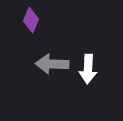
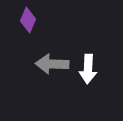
purple diamond: moved 3 px left
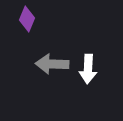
purple diamond: moved 1 px left, 1 px up
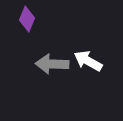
white arrow: moved 8 px up; rotated 116 degrees clockwise
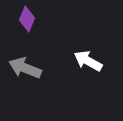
gray arrow: moved 27 px left, 4 px down; rotated 20 degrees clockwise
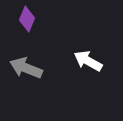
gray arrow: moved 1 px right
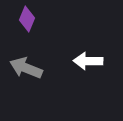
white arrow: rotated 28 degrees counterclockwise
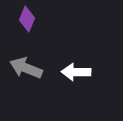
white arrow: moved 12 px left, 11 px down
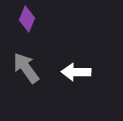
gray arrow: rotated 32 degrees clockwise
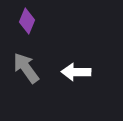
purple diamond: moved 2 px down
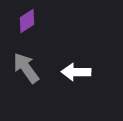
purple diamond: rotated 35 degrees clockwise
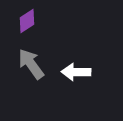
gray arrow: moved 5 px right, 4 px up
